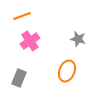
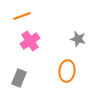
orange ellipse: rotated 15 degrees counterclockwise
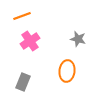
gray rectangle: moved 4 px right, 4 px down
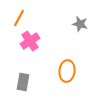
orange line: moved 3 px left, 2 px down; rotated 42 degrees counterclockwise
gray star: moved 2 px right, 15 px up
gray rectangle: rotated 12 degrees counterclockwise
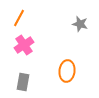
pink cross: moved 6 px left, 4 px down
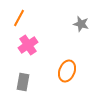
gray star: moved 1 px right
pink cross: moved 4 px right
orange ellipse: rotated 15 degrees clockwise
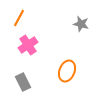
gray rectangle: rotated 36 degrees counterclockwise
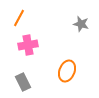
pink cross: rotated 24 degrees clockwise
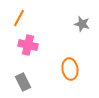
gray star: moved 1 px right
pink cross: rotated 24 degrees clockwise
orange ellipse: moved 3 px right, 2 px up; rotated 30 degrees counterclockwise
